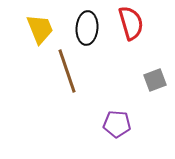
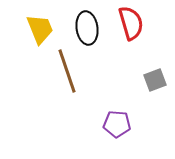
black ellipse: rotated 12 degrees counterclockwise
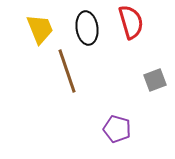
red semicircle: moved 1 px up
purple pentagon: moved 5 px down; rotated 12 degrees clockwise
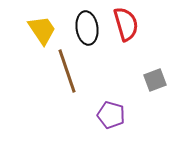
red semicircle: moved 5 px left, 2 px down
yellow trapezoid: moved 2 px right, 1 px down; rotated 12 degrees counterclockwise
purple pentagon: moved 6 px left, 14 px up
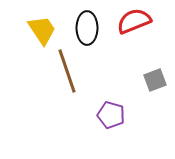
red semicircle: moved 8 px right, 3 px up; rotated 96 degrees counterclockwise
black ellipse: rotated 8 degrees clockwise
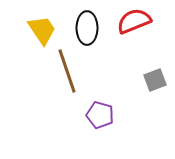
purple pentagon: moved 11 px left
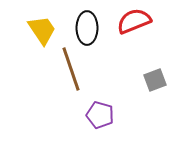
brown line: moved 4 px right, 2 px up
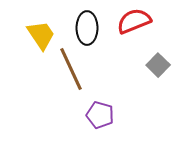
yellow trapezoid: moved 1 px left, 5 px down
brown line: rotated 6 degrees counterclockwise
gray square: moved 3 px right, 15 px up; rotated 25 degrees counterclockwise
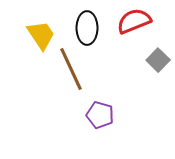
gray square: moved 5 px up
